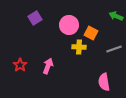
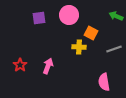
purple square: moved 4 px right; rotated 24 degrees clockwise
pink circle: moved 10 px up
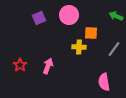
purple square: rotated 16 degrees counterclockwise
orange square: rotated 24 degrees counterclockwise
gray line: rotated 35 degrees counterclockwise
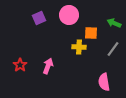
green arrow: moved 2 px left, 7 px down
gray line: moved 1 px left
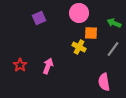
pink circle: moved 10 px right, 2 px up
yellow cross: rotated 24 degrees clockwise
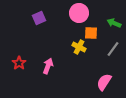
red star: moved 1 px left, 2 px up
pink semicircle: rotated 42 degrees clockwise
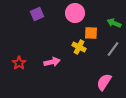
pink circle: moved 4 px left
purple square: moved 2 px left, 4 px up
pink arrow: moved 4 px right, 4 px up; rotated 56 degrees clockwise
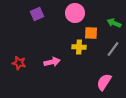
yellow cross: rotated 24 degrees counterclockwise
red star: rotated 24 degrees counterclockwise
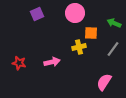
yellow cross: rotated 16 degrees counterclockwise
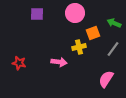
purple square: rotated 24 degrees clockwise
orange square: moved 2 px right; rotated 24 degrees counterclockwise
pink arrow: moved 7 px right; rotated 21 degrees clockwise
pink semicircle: moved 2 px right, 3 px up
